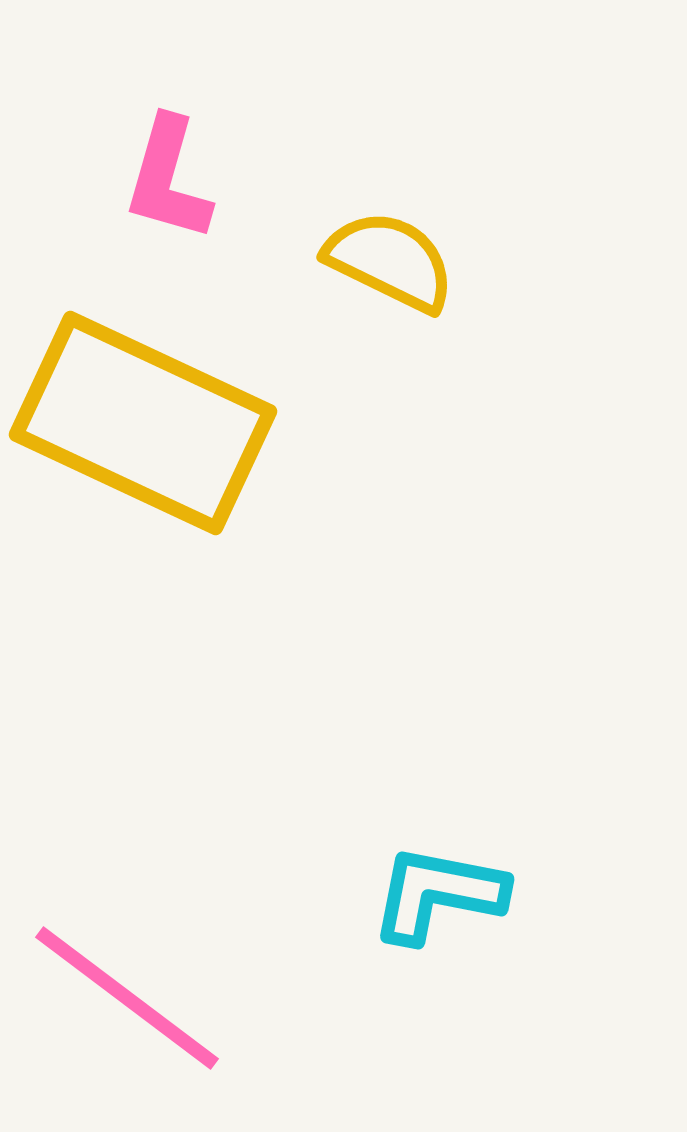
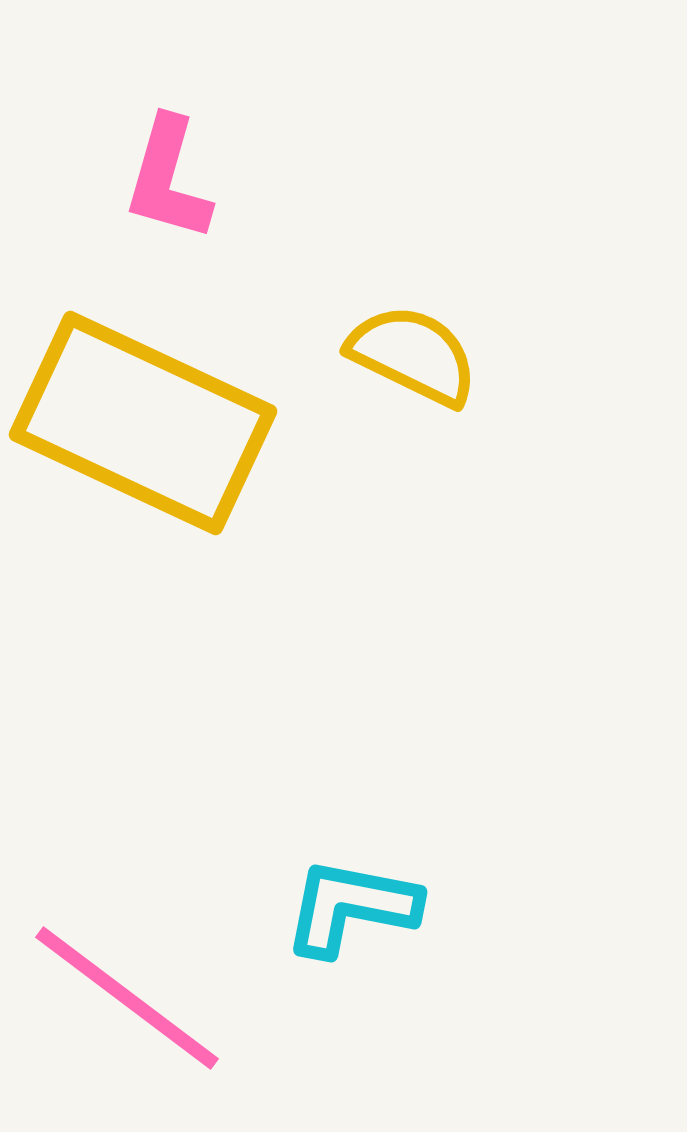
yellow semicircle: moved 23 px right, 94 px down
cyan L-shape: moved 87 px left, 13 px down
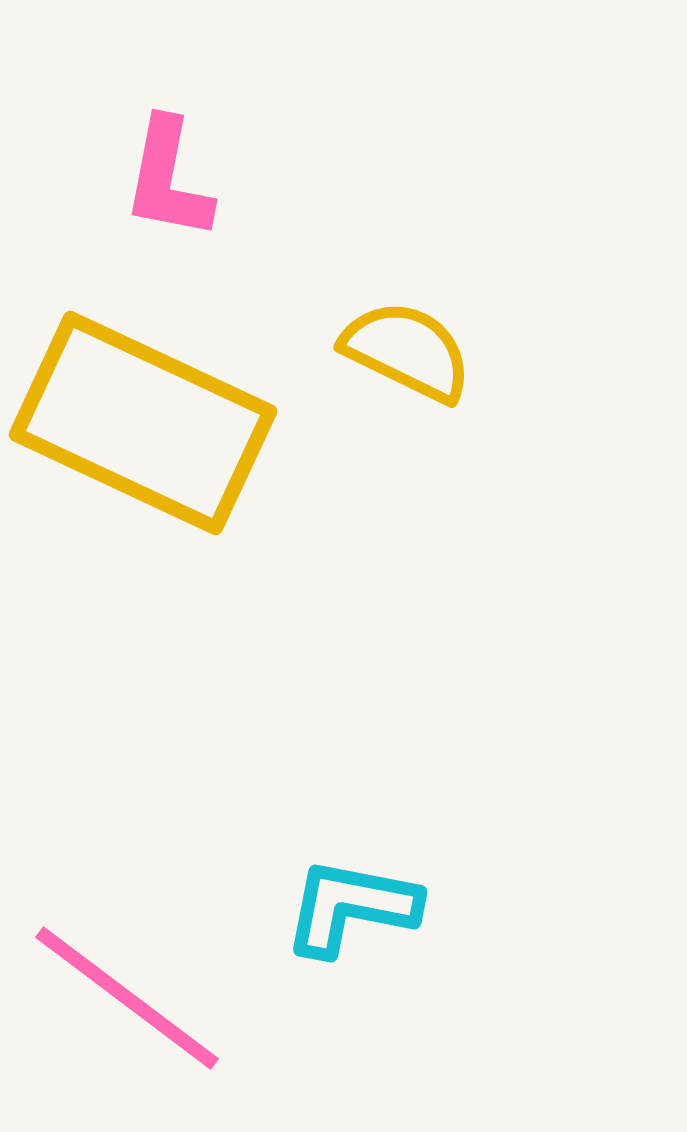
pink L-shape: rotated 5 degrees counterclockwise
yellow semicircle: moved 6 px left, 4 px up
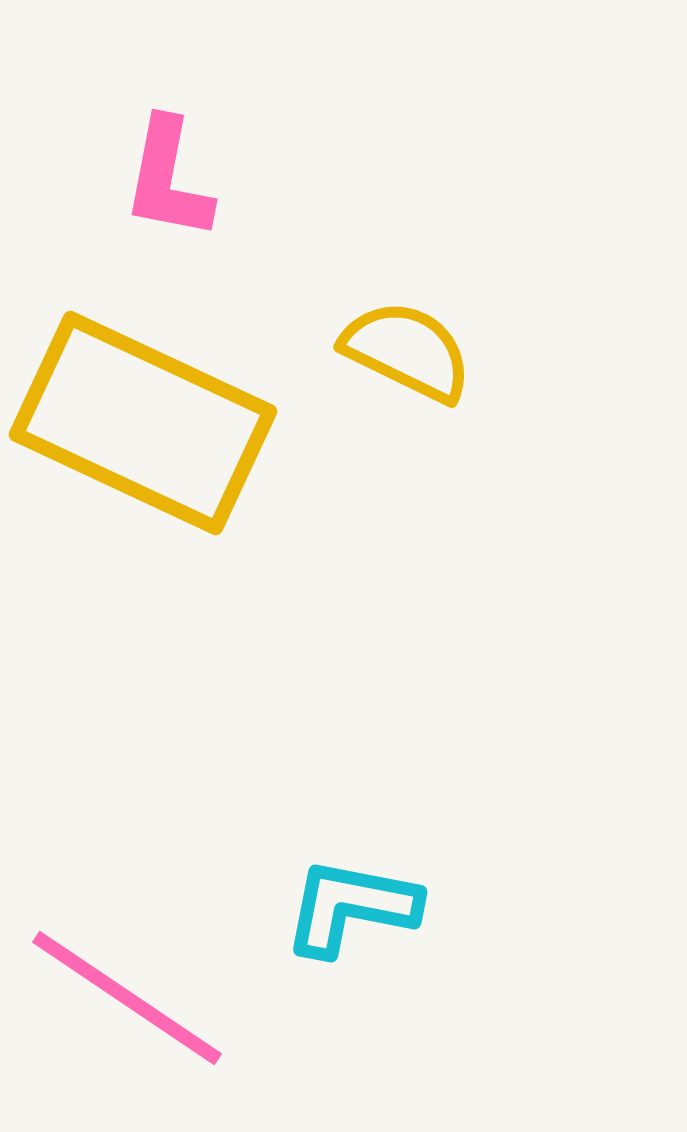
pink line: rotated 3 degrees counterclockwise
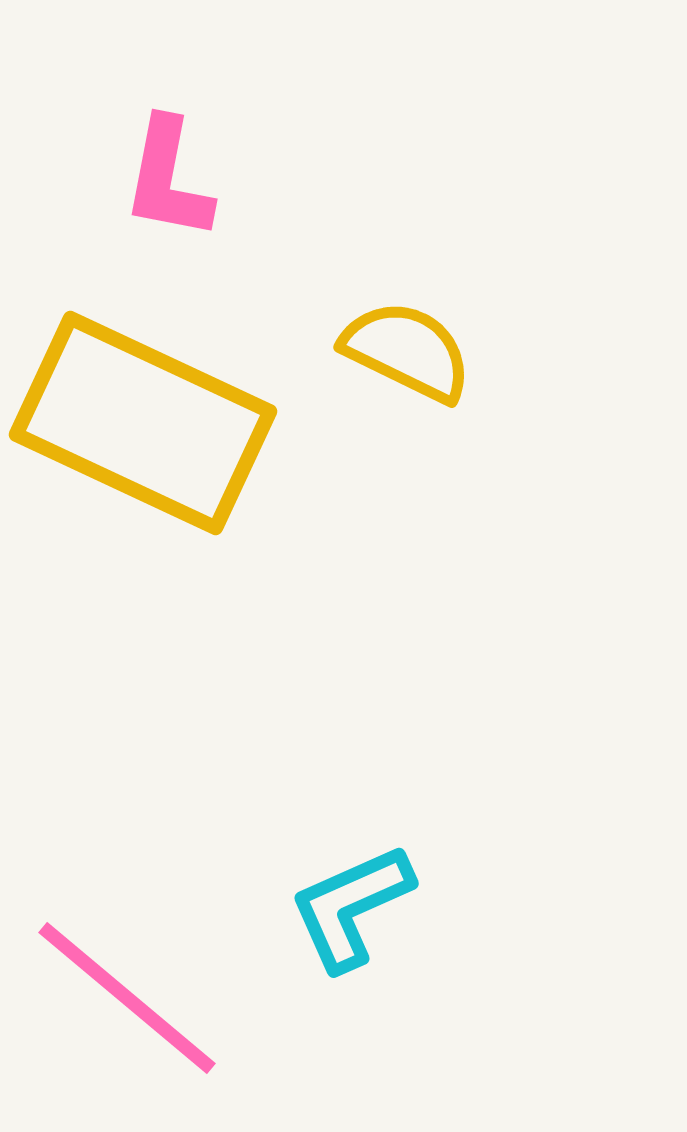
cyan L-shape: rotated 35 degrees counterclockwise
pink line: rotated 6 degrees clockwise
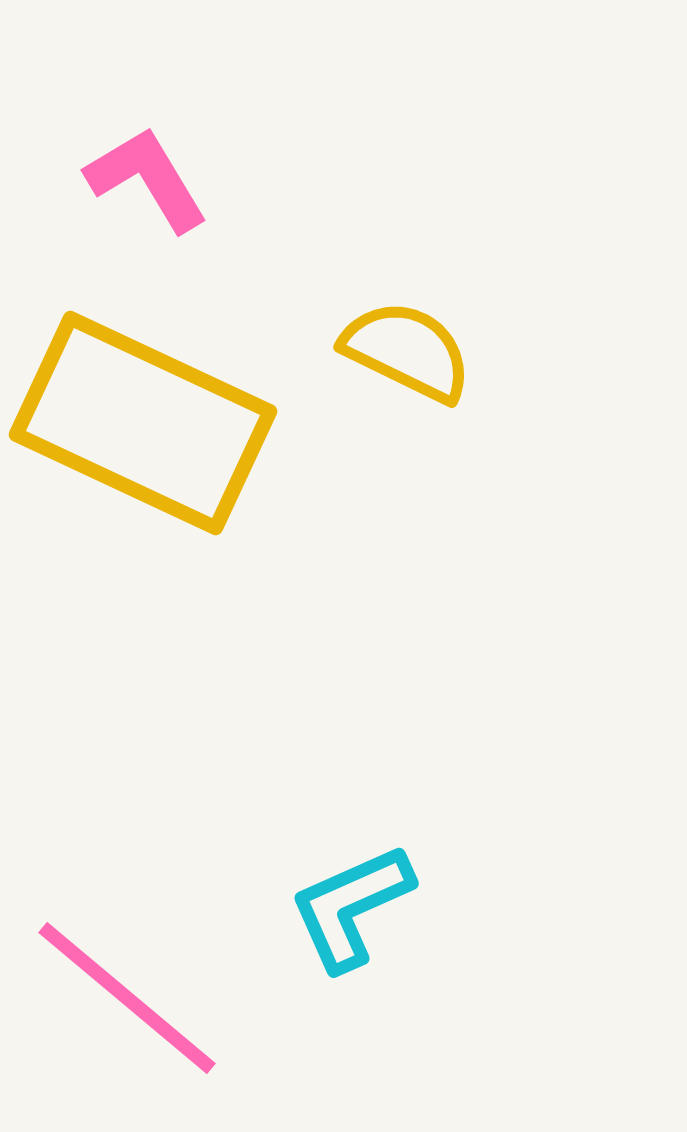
pink L-shape: moved 21 px left; rotated 138 degrees clockwise
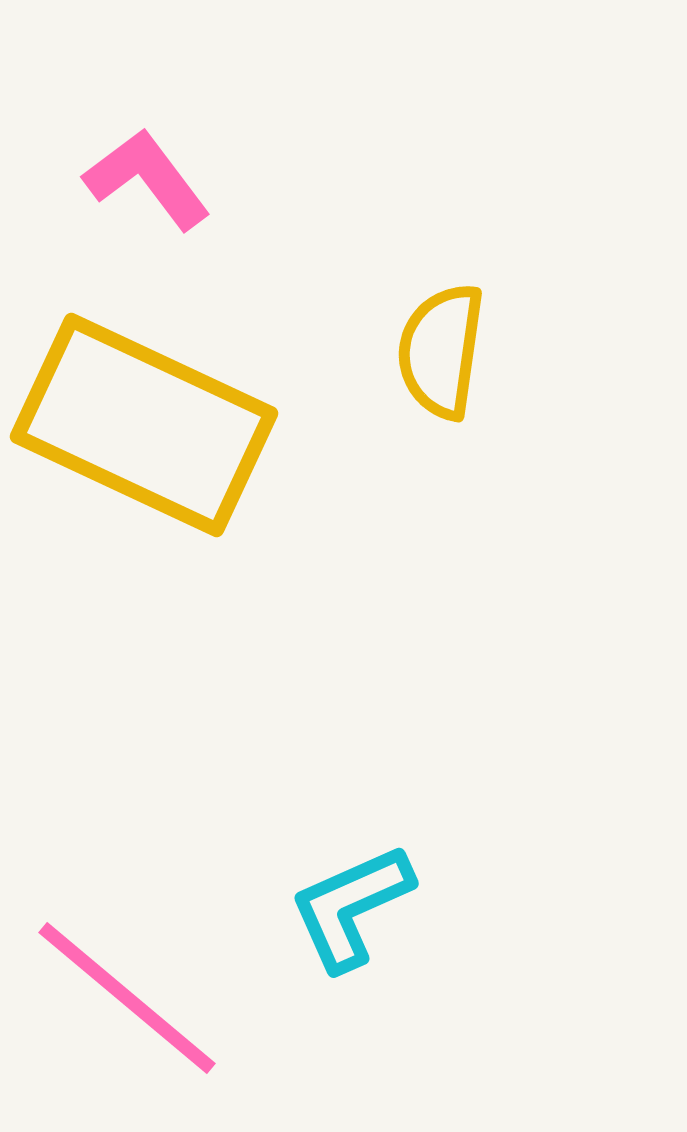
pink L-shape: rotated 6 degrees counterclockwise
yellow semicircle: moved 34 px right; rotated 108 degrees counterclockwise
yellow rectangle: moved 1 px right, 2 px down
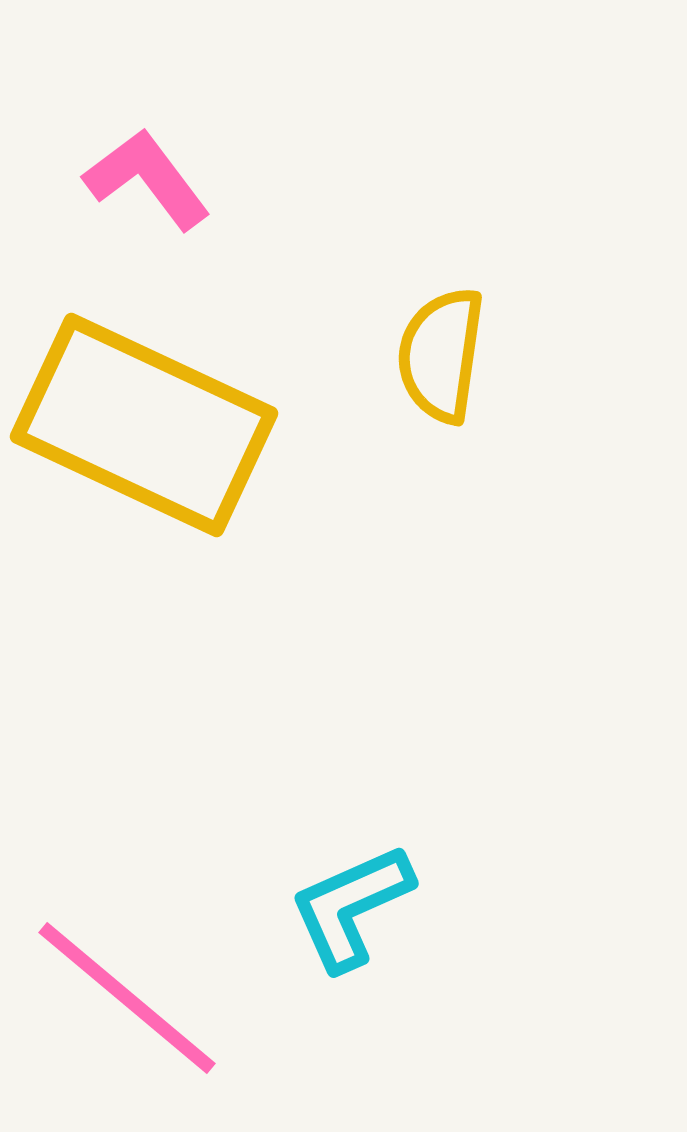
yellow semicircle: moved 4 px down
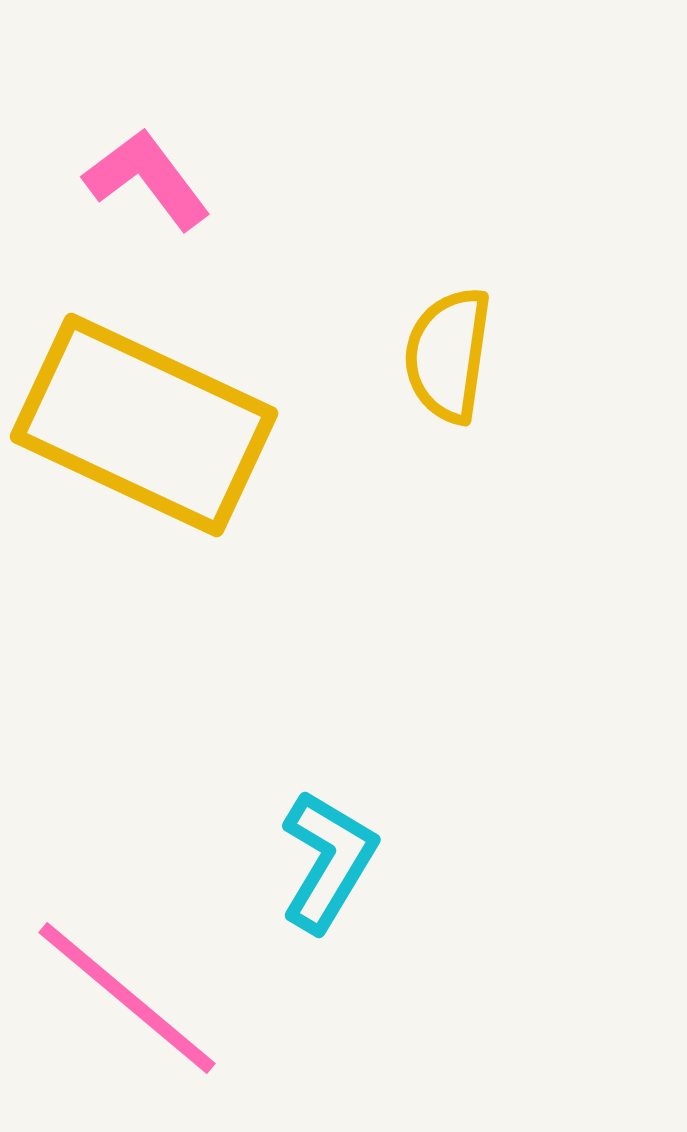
yellow semicircle: moved 7 px right
cyan L-shape: moved 23 px left, 46 px up; rotated 145 degrees clockwise
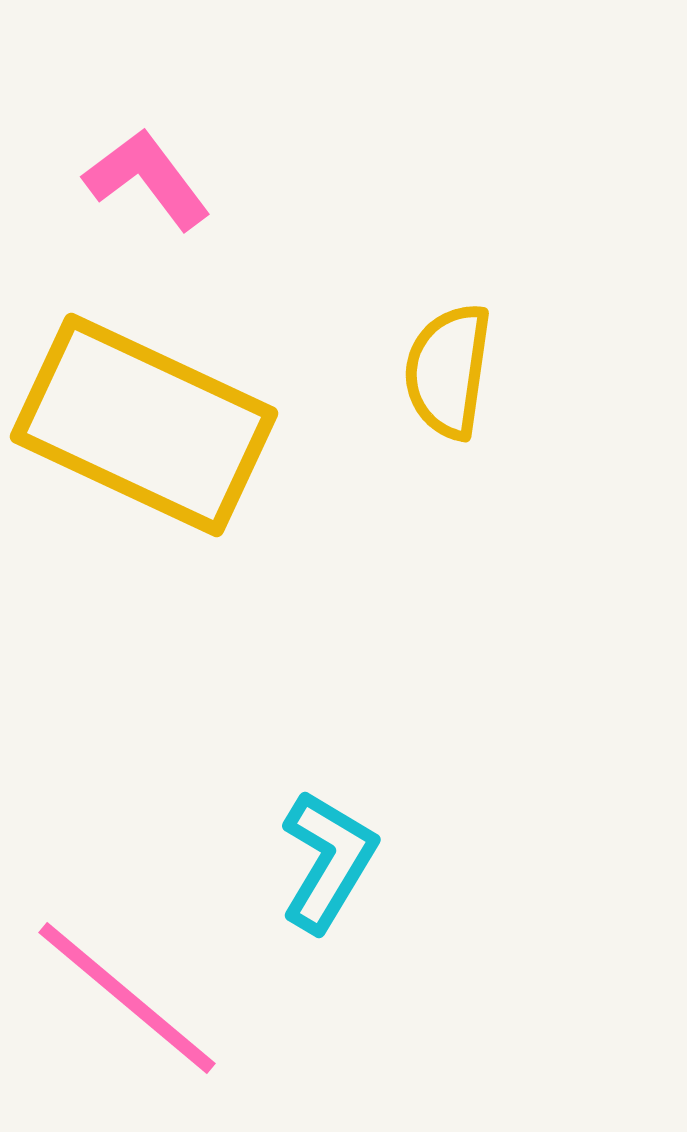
yellow semicircle: moved 16 px down
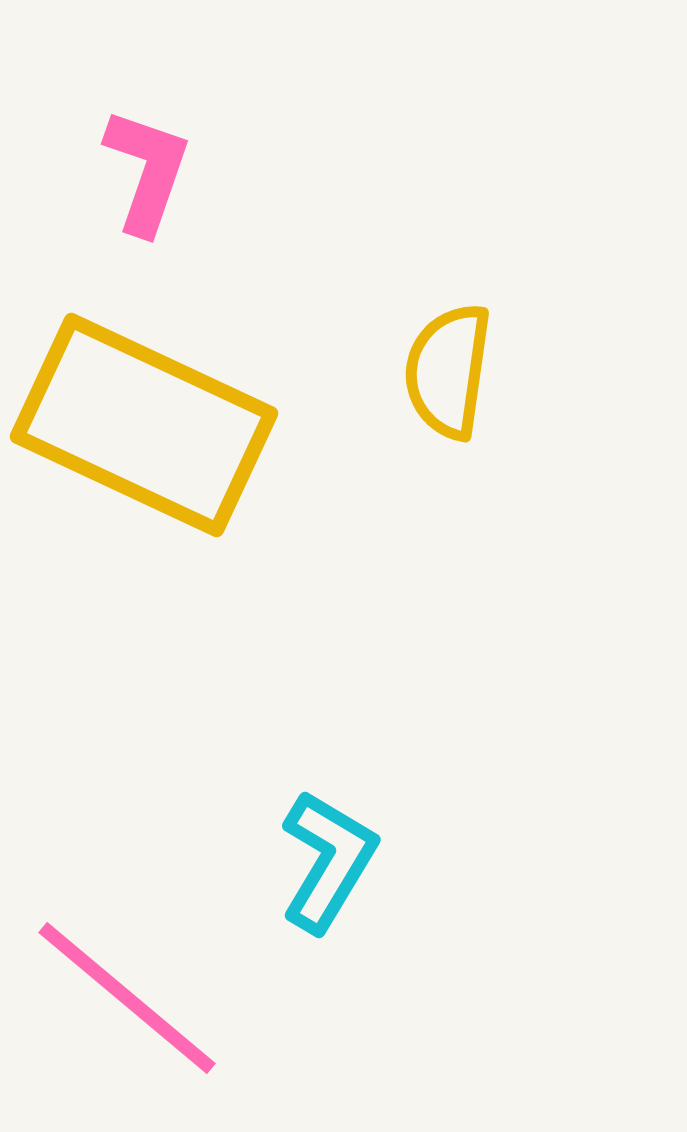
pink L-shape: moved 8 px up; rotated 56 degrees clockwise
